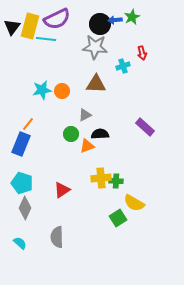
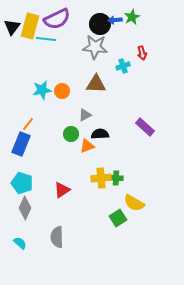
green cross: moved 3 px up
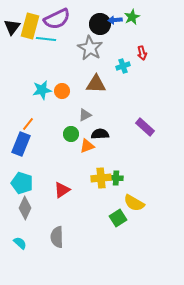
gray star: moved 5 px left, 1 px down; rotated 25 degrees clockwise
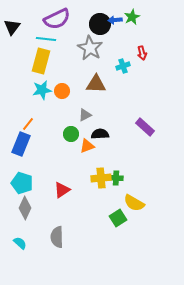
yellow rectangle: moved 11 px right, 35 px down
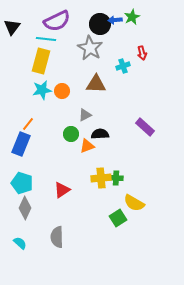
purple semicircle: moved 2 px down
